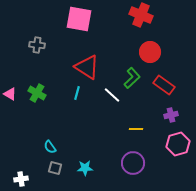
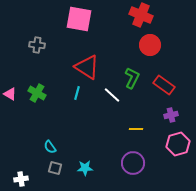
red circle: moved 7 px up
green L-shape: rotated 20 degrees counterclockwise
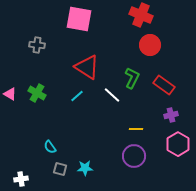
cyan line: moved 3 px down; rotated 32 degrees clockwise
pink hexagon: rotated 15 degrees counterclockwise
purple circle: moved 1 px right, 7 px up
gray square: moved 5 px right, 1 px down
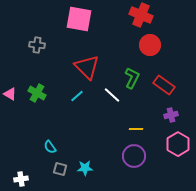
red triangle: rotated 12 degrees clockwise
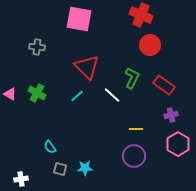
gray cross: moved 2 px down
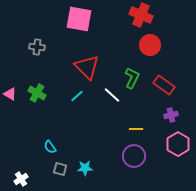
white cross: rotated 24 degrees counterclockwise
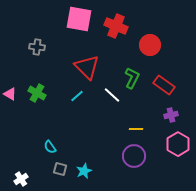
red cross: moved 25 px left, 11 px down
cyan star: moved 1 px left, 3 px down; rotated 21 degrees counterclockwise
